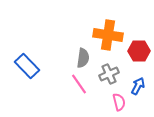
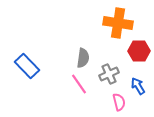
orange cross: moved 10 px right, 12 px up
blue arrow: rotated 60 degrees counterclockwise
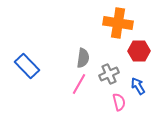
pink line: rotated 65 degrees clockwise
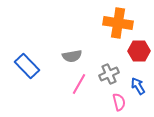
gray semicircle: moved 11 px left, 2 px up; rotated 72 degrees clockwise
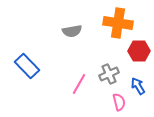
gray semicircle: moved 25 px up
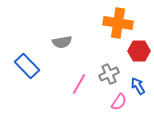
gray semicircle: moved 10 px left, 11 px down
pink semicircle: rotated 48 degrees clockwise
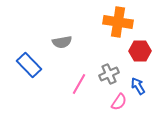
orange cross: moved 1 px up
red hexagon: moved 1 px right
blue rectangle: moved 2 px right, 1 px up
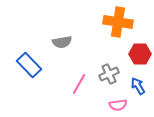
red hexagon: moved 3 px down
pink semicircle: moved 1 px left, 3 px down; rotated 48 degrees clockwise
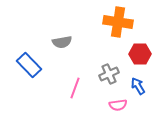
pink line: moved 4 px left, 4 px down; rotated 10 degrees counterclockwise
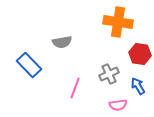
red hexagon: rotated 10 degrees clockwise
